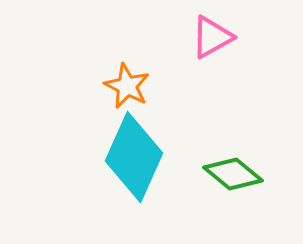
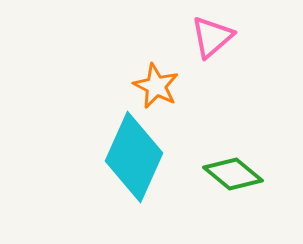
pink triangle: rotated 12 degrees counterclockwise
orange star: moved 29 px right
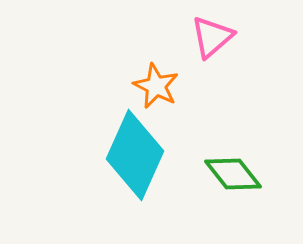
cyan diamond: moved 1 px right, 2 px up
green diamond: rotated 12 degrees clockwise
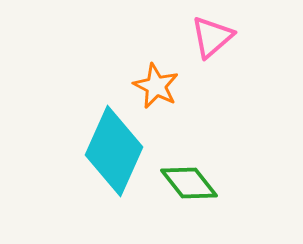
cyan diamond: moved 21 px left, 4 px up
green diamond: moved 44 px left, 9 px down
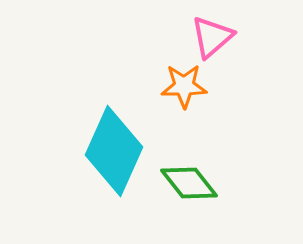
orange star: moved 28 px right; rotated 27 degrees counterclockwise
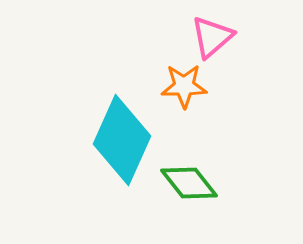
cyan diamond: moved 8 px right, 11 px up
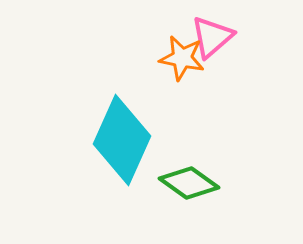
orange star: moved 2 px left, 28 px up; rotated 12 degrees clockwise
green diamond: rotated 16 degrees counterclockwise
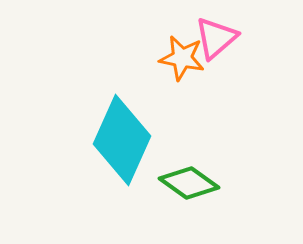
pink triangle: moved 4 px right, 1 px down
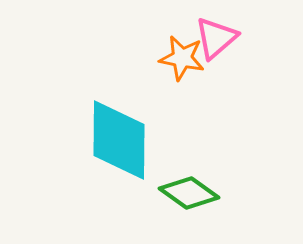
cyan diamond: moved 3 px left; rotated 24 degrees counterclockwise
green diamond: moved 10 px down
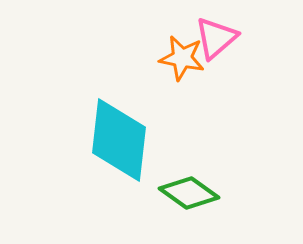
cyan diamond: rotated 6 degrees clockwise
